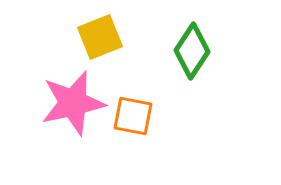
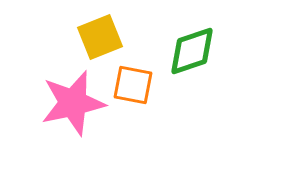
green diamond: rotated 38 degrees clockwise
orange square: moved 31 px up
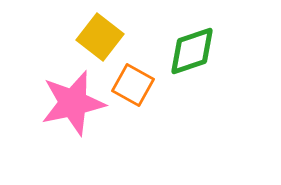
yellow square: rotated 30 degrees counterclockwise
orange square: rotated 18 degrees clockwise
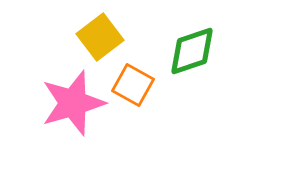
yellow square: rotated 15 degrees clockwise
pink star: rotated 4 degrees counterclockwise
